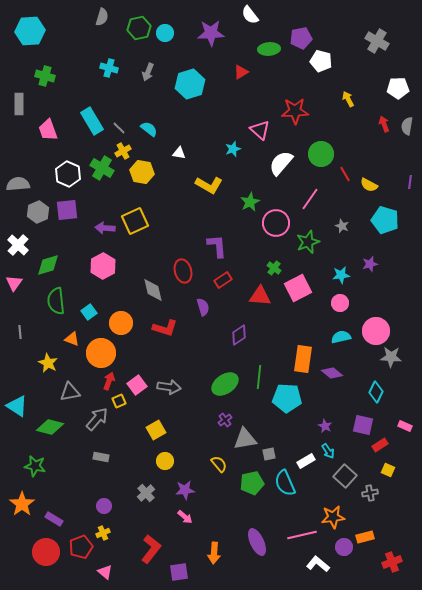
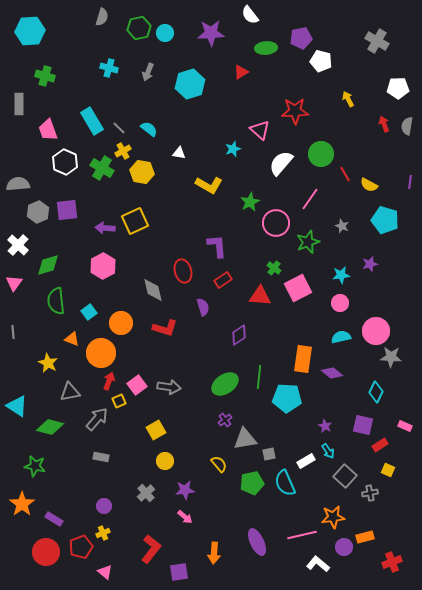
green ellipse at (269, 49): moved 3 px left, 1 px up
white hexagon at (68, 174): moved 3 px left, 12 px up
gray line at (20, 332): moved 7 px left
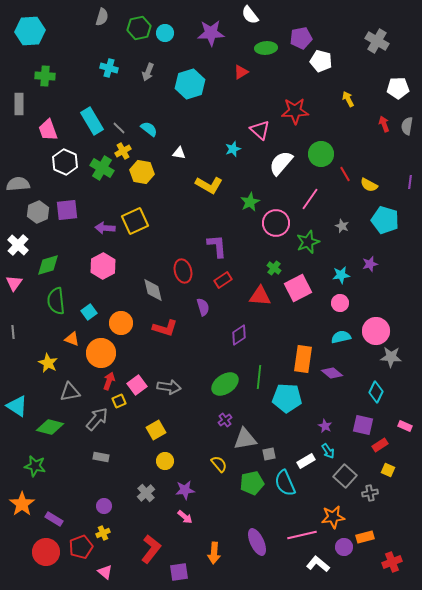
green cross at (45, 76): rotated 12 degrees counterclockwise
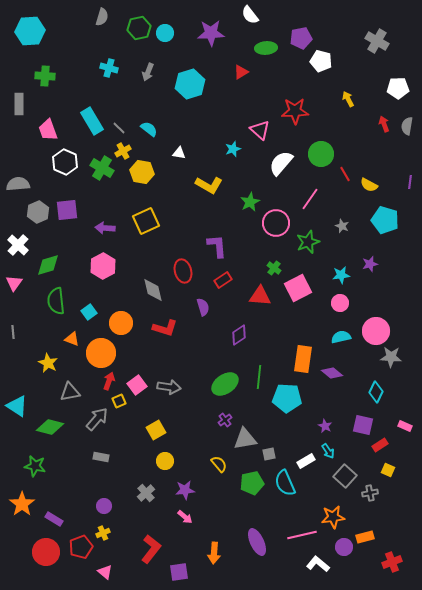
yellow square at (135, 221): moved 11 px right
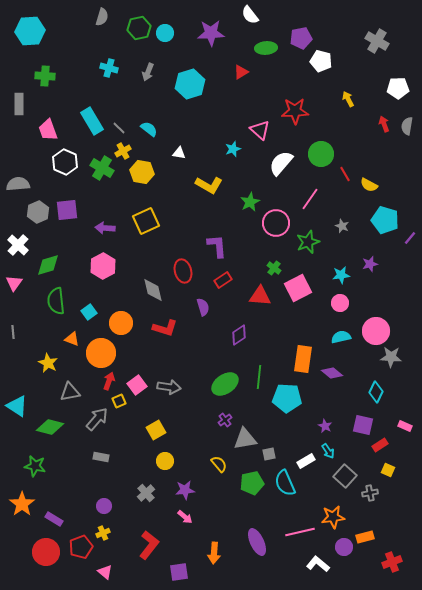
purple line at (410, 182): moved 56 px down; rotated 32 degrees clockwise
pink line at (302, 535): moved 2 px left, 3 px up
red L-shape at (151, 549): moved 2 px left, 4 px up
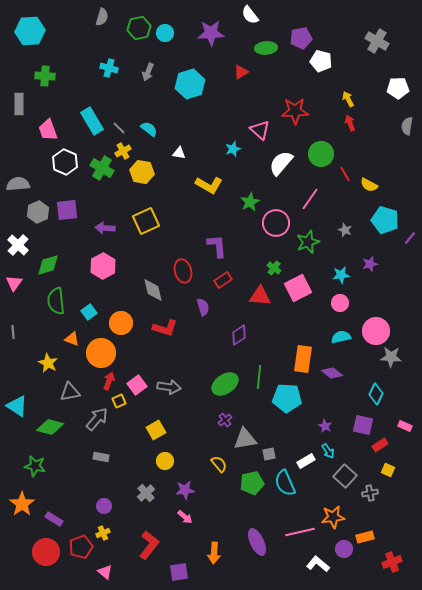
red arrow at (384, 124): moved 34 px left, 1 px up
gray star at (342, 226): moved 3 px right, 4 px down
cyan diamond at (376, 392): moved 2 px down
purple circle at (344, 547): moved 2 px down
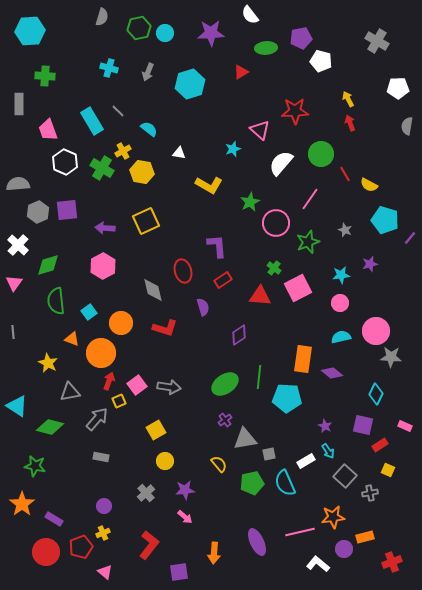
gray line at (119, 128): moved 1 px left, 17 px up
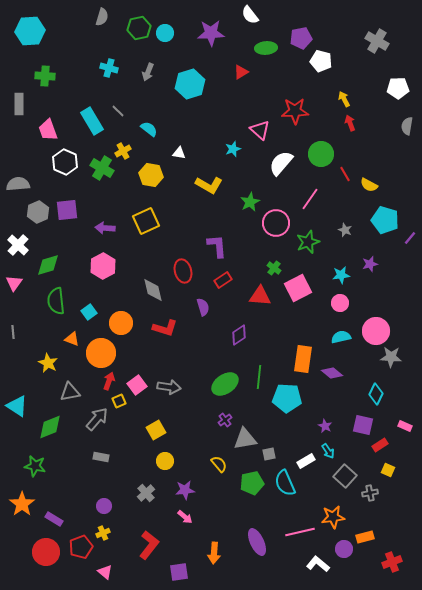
yellow arrow at (348, 99): moved 4 px left
yellow hexagon at (142, 172): moved 9 px right, 3 px down
green diamond at (50, 427): rotated 36 degrees counterclockwise
